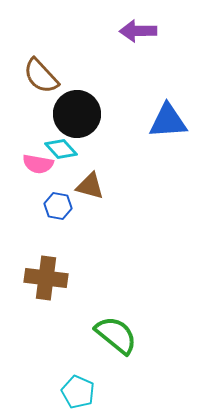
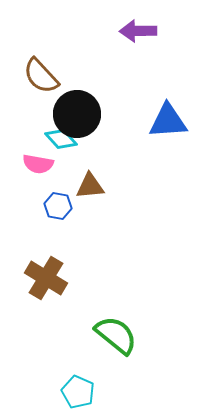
cyan diamond: moved 10 px up
brown triangle: rotated 20 degrees counterclockwise
brown cross: rotated 24 degrees clockwise
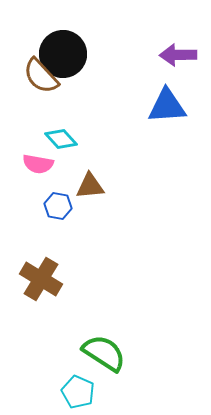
purple arrow: moved 40 px right, 24 px down
black circle: moved 14 px left, 60 px up
blue triangle: moved 1 px left, 15 px up
brown cross: moved 5 px left, 1 px down
green semicircle: moved 12 px left, 18 px down; rotated 6 degrees counterclockwise
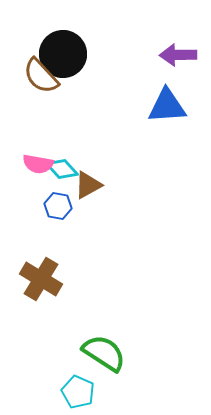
cyan diamond: moved 1 px right, 30 px down
brown triangle: moved 2 px left, 1 px up; rotated 24 degrees counterclockwise
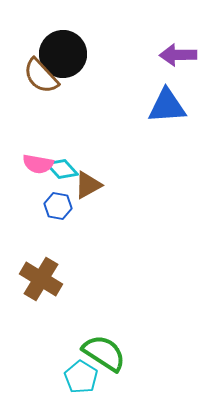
cyan pentagon: moved 3 px right, 15 px up; rotated 8 degrees clockwise
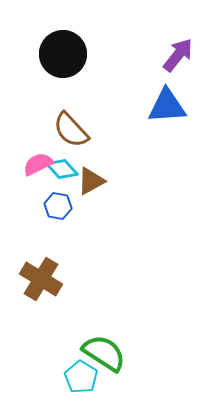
purple arrow: rotated 129 degrees clockwise
brown semicircle: moved 30 px right, 54 px down
pink semicircle: rotated 144 degrees clockwise
brown triangle: moved 3 px right, 4 px up
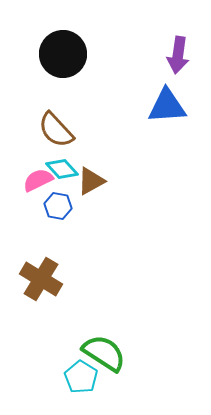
purple arrow: rotated 150 degrees clockwise
brown semicircle: moved 15 px left
pink semicircle: moved 16 px down
